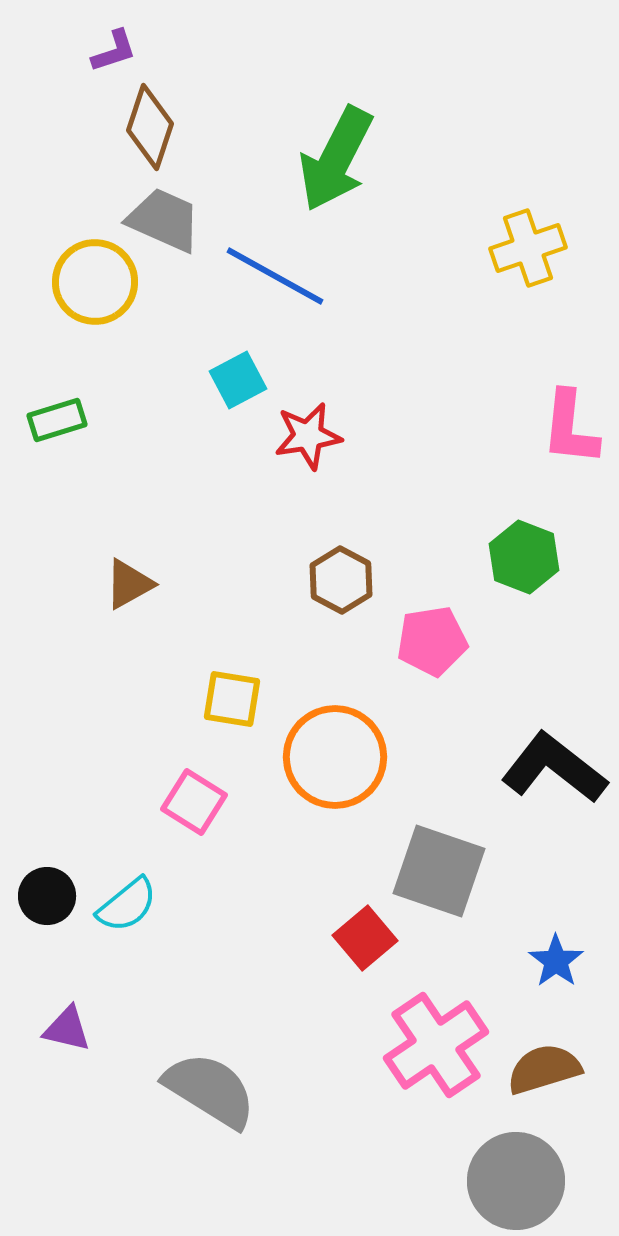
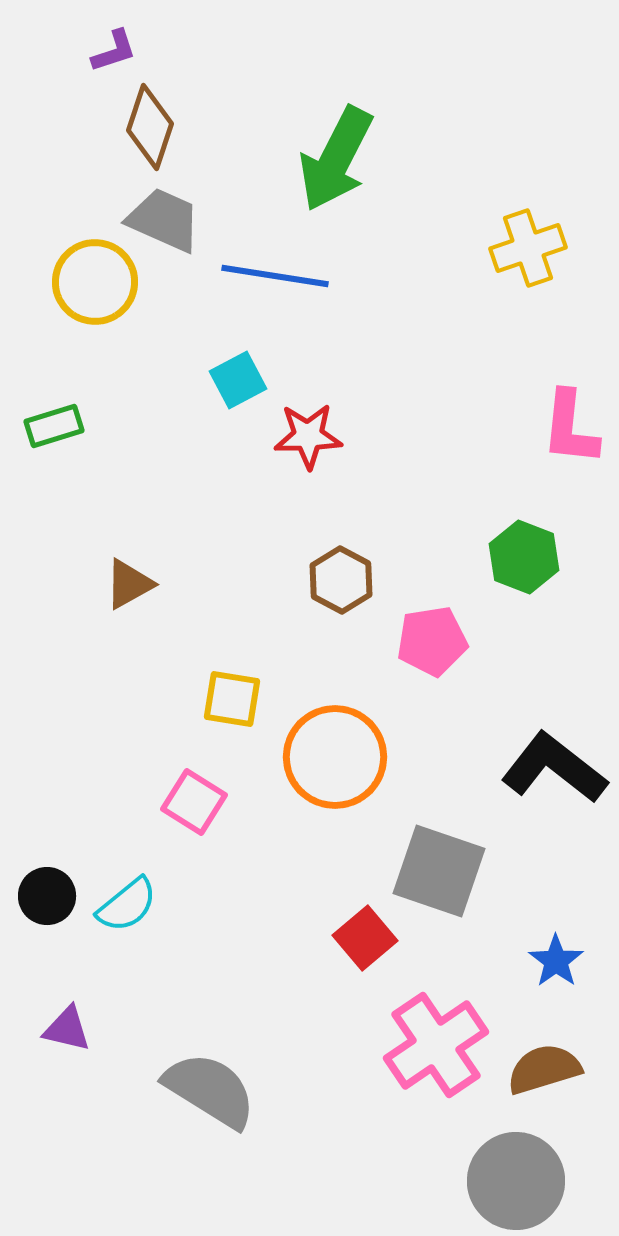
blue line: rotated 20 degrees counterclockwise
green rectangle: moved 3 px left, 6 px down
red star: rotated 8 degrees clockwise
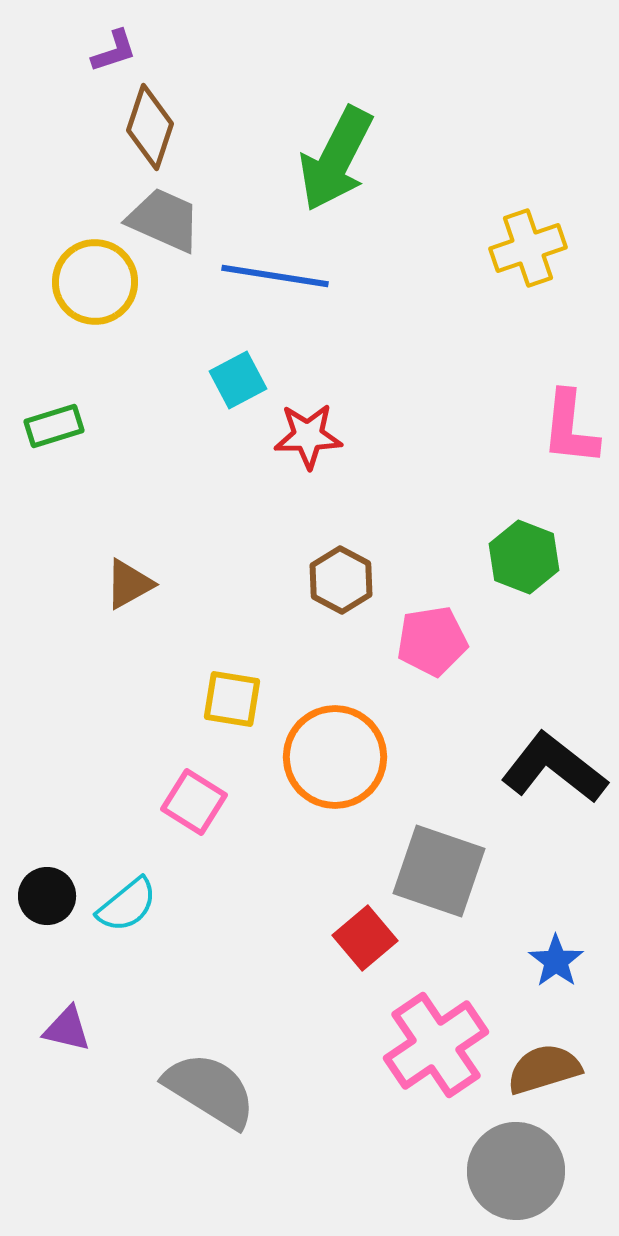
gray circle: moved 10 px up
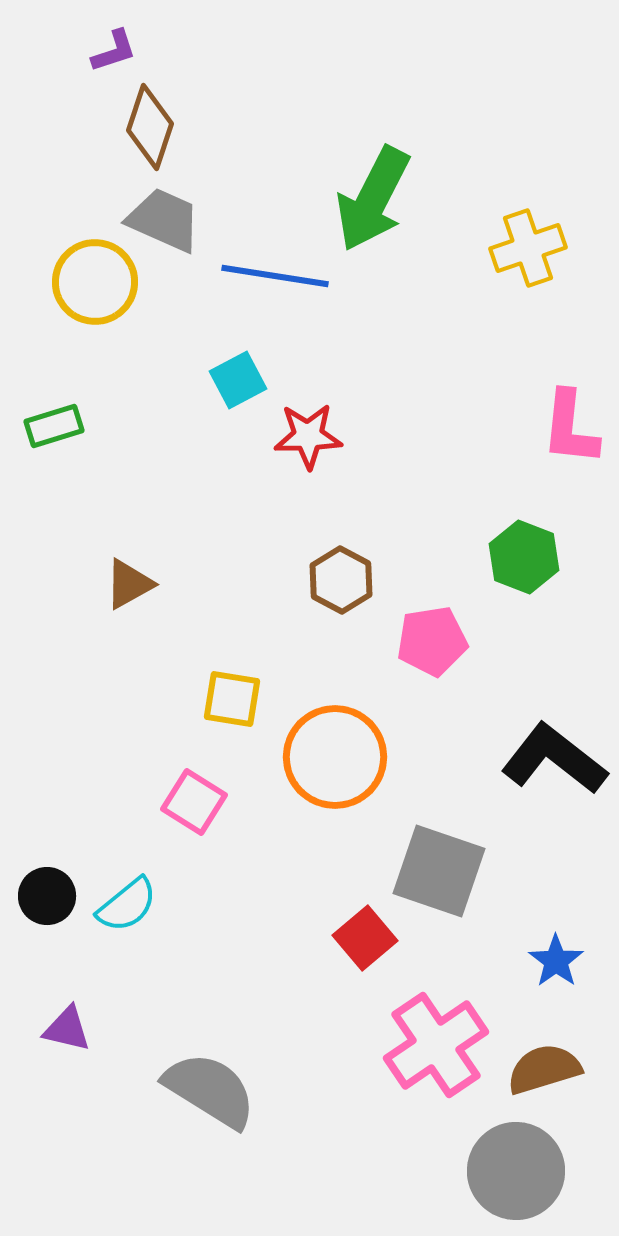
green arrow: moved 37 px right, 40 px down
black L-shape: moved 9 px up
